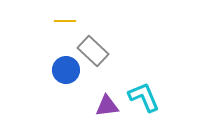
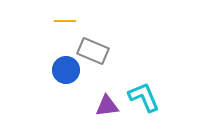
gray rectangle: rotated 20 degrees counterclockwise
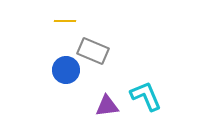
cyan L-shape: moved 2 px right, 1 px up
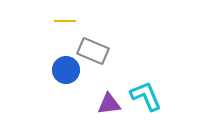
purple triangle: moved 2 px right, 2 px up
